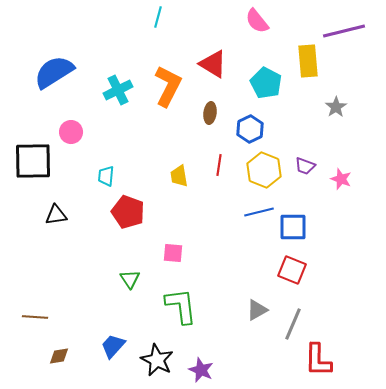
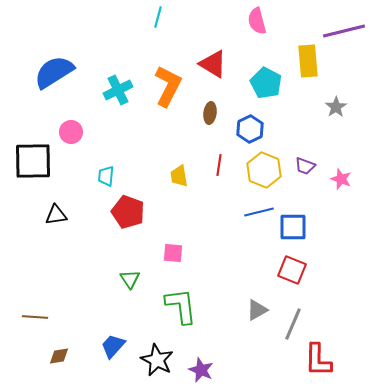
pink semicircle: rotated 24 degrees clockwise
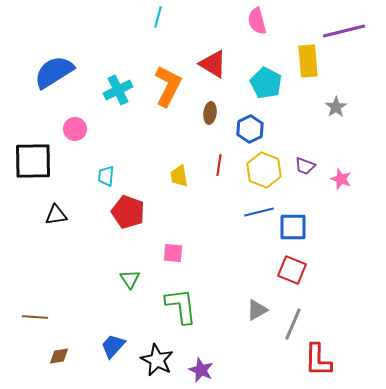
pink circle: moved 4 px right, 3 px up
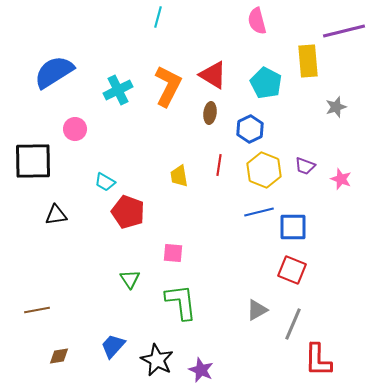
red triangle: moved 11 px down
gray star: rotated 15 degrees clockwise
cyan trapezoid: moved 1 px left, 6 px down; rotated 65 degrees counterclockwise
green L-shape: moved 4 px up
brown line: moved 2 px right, 7 px up; rotated 15 degrees counterclockwise
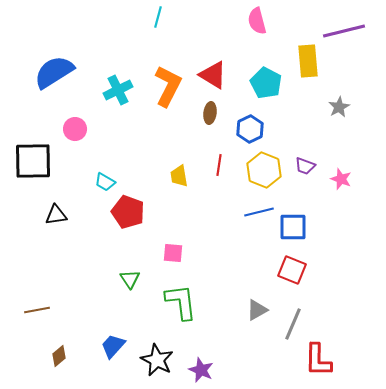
gray star: moved 3 px right; rotated 10 degrees counterclockwise
brown diamond: rotated 30 degrees counterclockwise
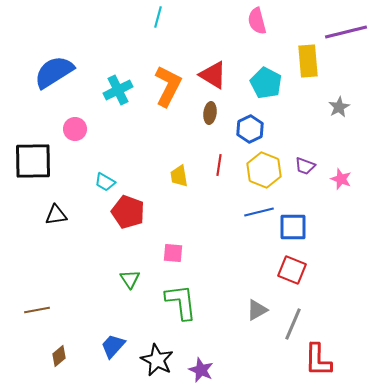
purple line: moved 2 px right, 1 px down
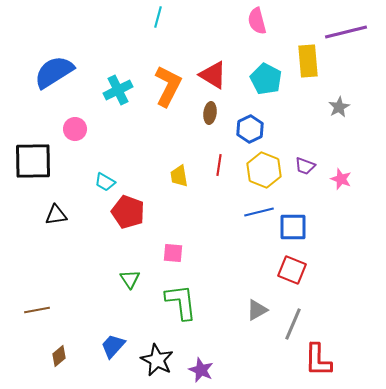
cyan pentagon: moved 4 px up
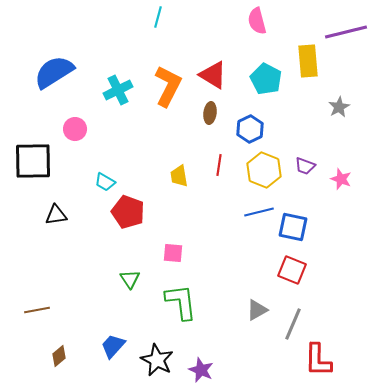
blue square: rotated 12 degrees clockwise
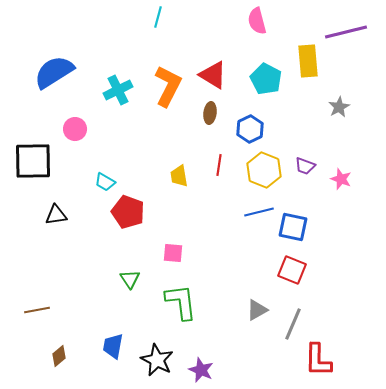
blue trapezoid: rotated 32 degrees counterclockwise
